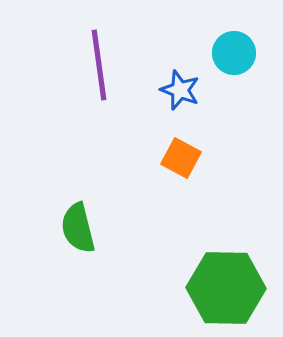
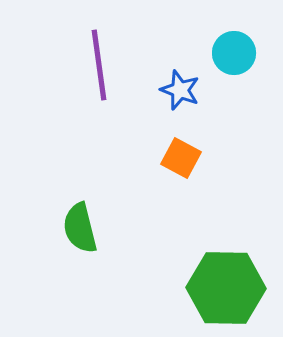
green semicircle: moved 2 px right
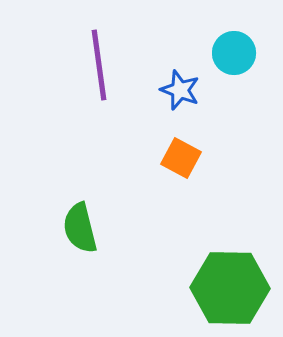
green hexagon: moved 4 px right
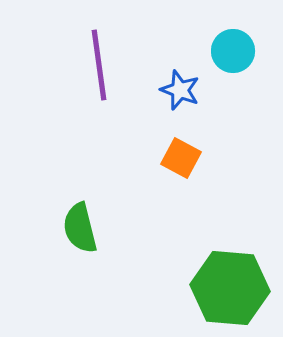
cyan circle: moved 1 px left, 2 px up
green hexagon: rotated 4 degrees clockwise
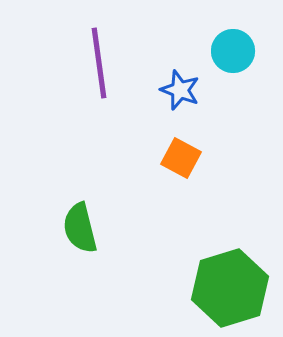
purple line: moved 2 px up
green hexagon: rotated 22 degrees counterclockwise
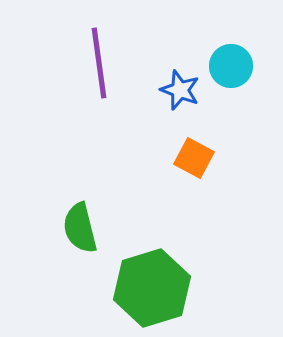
cyan circle: moved 2 px left, 15 px down
orange square: moved 13 px right
green hexagon: moved 78 px left
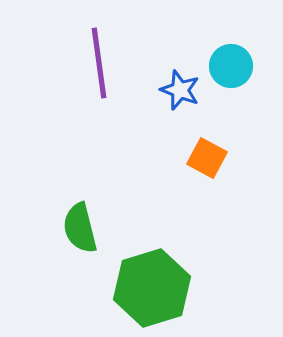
orange square: moved 13 px right
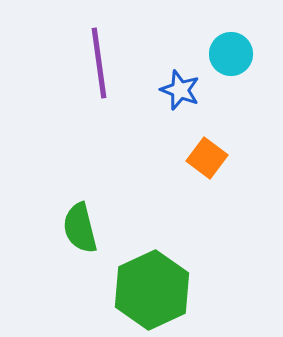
cyan circle: moved 12 px up
orange square: rotated 9 degrees clockwise
green hexagon: moved 2 px down; rotated 8 degrees counterclockwise
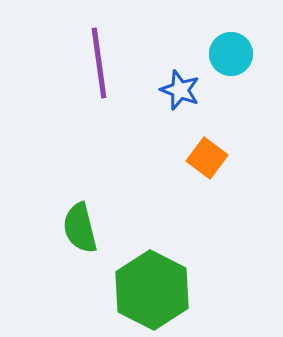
green hexagon: rotated 8 degrees counterclockwise
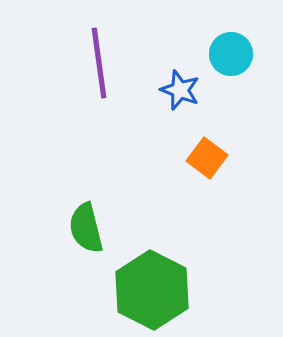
green semicircle: moved 6 px right
